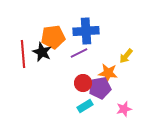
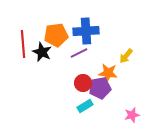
orange pentagon: moved 3 px right, 2 px up
red line: moved 10 px up
pink star: moved 8 px right, 6 px down
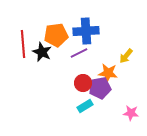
pink star: moved 1 px left, 2 px up; rotated 21 degrees clockwise
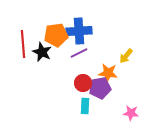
blue cross: moved 7 px left
cyan rectangle: rotated 56 degrees counterclockwise
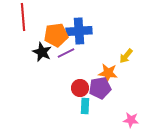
red line: moved 27 px up
purple line: moved 13 px left
red circle: moved 3 px left, 5 px down
pink star: moved 7 px down
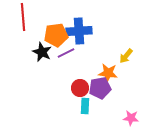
pink star: moved 2 px up
